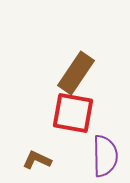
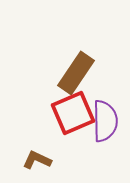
red square: rotated 33 degrees counterclockwise
purple semicircle: moved 35 px up
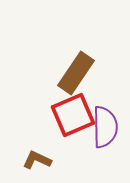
red square: moved 2 px down
purple semicircle: moved 6 px down
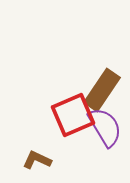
brown rectangle: moved 26 px right, 17 px down
purple semicircle: rotated 30 degrees counterclockwise
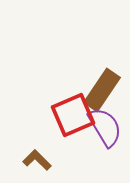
brown L-shape: rotated 20 degrees clockwise
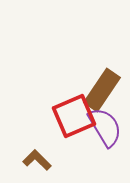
red square: moved 1 px right, 1 px down
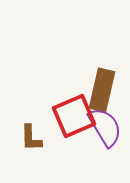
brown rectangle: rotated 21 degrees counterclockwise
brown L-shape: moved 6 px left, 22 px up; rotated 136 degrees counterclockwise
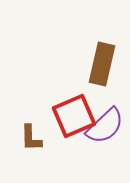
brown rectangle: moved 26 px up
purple semicircle: moved 1 px up; rotated 78 degrees clockwise
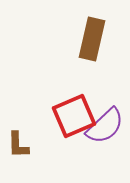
brown rectangle: moved 10 px left, 25 px up
brown L-shape: moved 13 px left, 7 px down
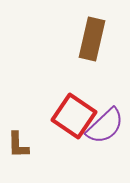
red square: rotated 33 degrees counterclockwise
